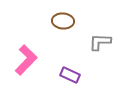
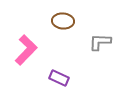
pink L-shape: moved 10 px up
purple rectangle: moved 11 px left, 3 px down
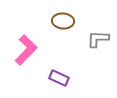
gray L-shape: moved 2 px left, 3 px up
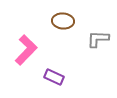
purple rectangle: moved 5 px left, 1 px up
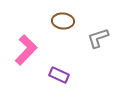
gray L-shape: moved 1 px up; rotated 20 degrees counterclockwise
purple rectangle: moved 5 px right, 2 px up
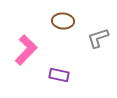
purple rectangle: rotated 12 degrees counterclockwise
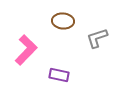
gray L-shape: moved 1 px left
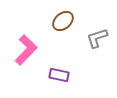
brown ellipse: rotated 45 degrees counterclockwise
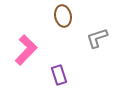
brown ellipse: moved 5 px up; rotated 60 degrees counterclockwise
purple rectangle: rotated 60 degrees clockwise
